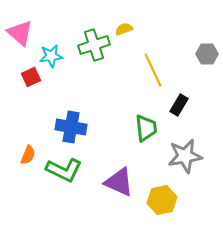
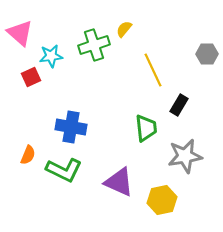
yellow semicircle: rotated 30 degrees counterclockwise
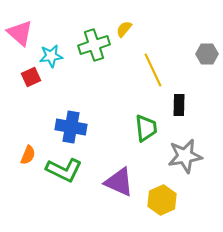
black rectangle: rotated 30 degrees counterclockwise
yellow hexagon: rotated 12 degrees counterclockwise
